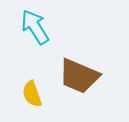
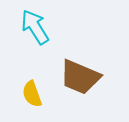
brown trapezoid: moved 1 px right, 1 px down
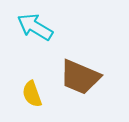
cyan arrow: rotated 27 degrees counterclockwise
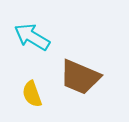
cyan arrow: moved 3 px left, 10 px down
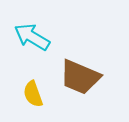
yellow semicircle: moved 1 px right
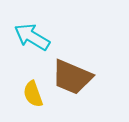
brown trapezoid: moved 8 px left
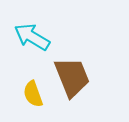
brown trapezoid: rotated 135 degrees counterclockwise
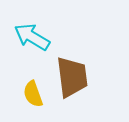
brown trapezoid: rotated 15 degrees clockwise
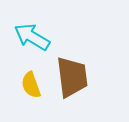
yellow semicircle: moved 2 px left, 9 px up
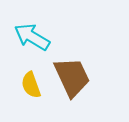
brown trapezoid: rotated 18 degrees counterclockwise
